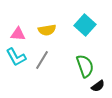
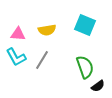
cyan square: rotated 20 degrees counterclockwise
green semicircle: moved 1 px down
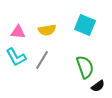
pink triangle: moved 2 px up
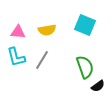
cyan L-shape: rotated 15 degrees clockwise
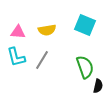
black semicircle: rotated 40 degrees counterclockwise
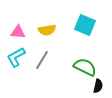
cyan L-shape: rotated 75 degrees clockwise
green semicircle: rotated 45 degrees counterclockwise
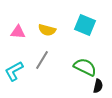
yellow semicircle: rotated 24 degrees clockwise
cyan L-shape: moved 2 px left, 14 px down
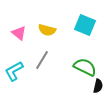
pink triangle: moved 1 px right, 1 px down; rotated 35 degrees clockwise
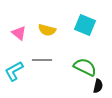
gray line: rotated 60 degrees clockwise
